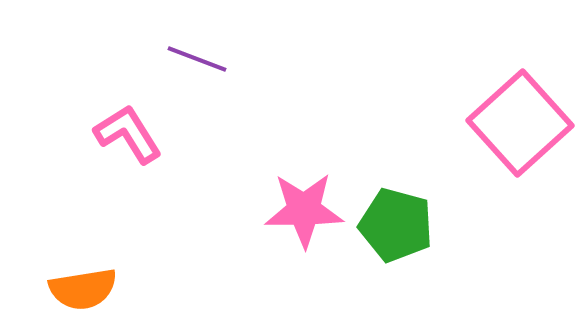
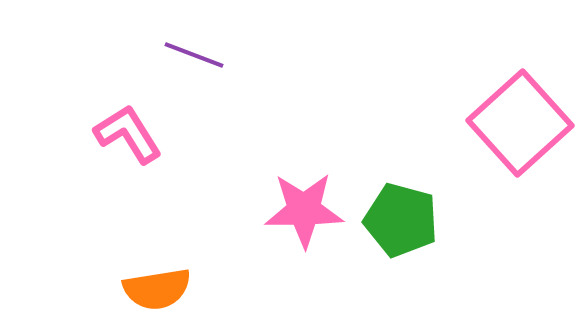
purple line: moved 3 px left, 4 px up
green pentagon: moved 5 px right, 5 px up
orange semicircle: moved 74 px right
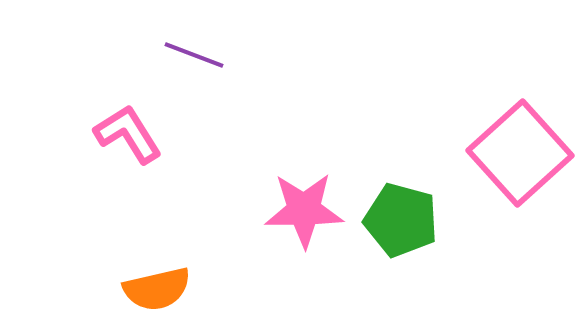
pink square: moved 30 px down
orange semicircle: rotated 4 degrees counterclockwise
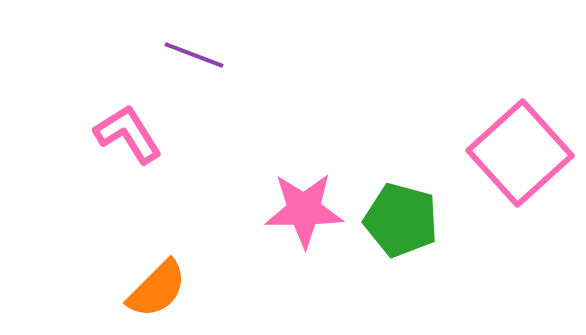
orange semicircle: rotated 32 degrees counterclockwise
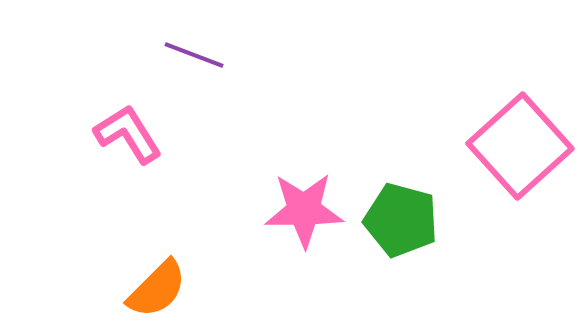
pink square: moved 7 px up
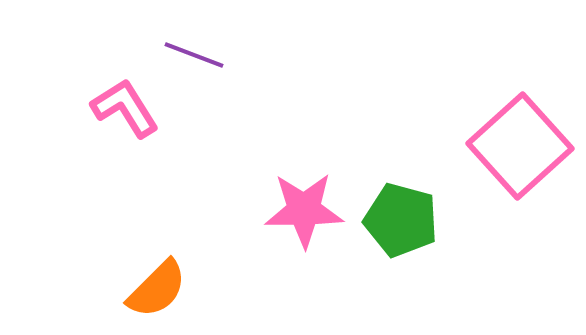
pink L-shape: moved 3 px left, 26 px up
